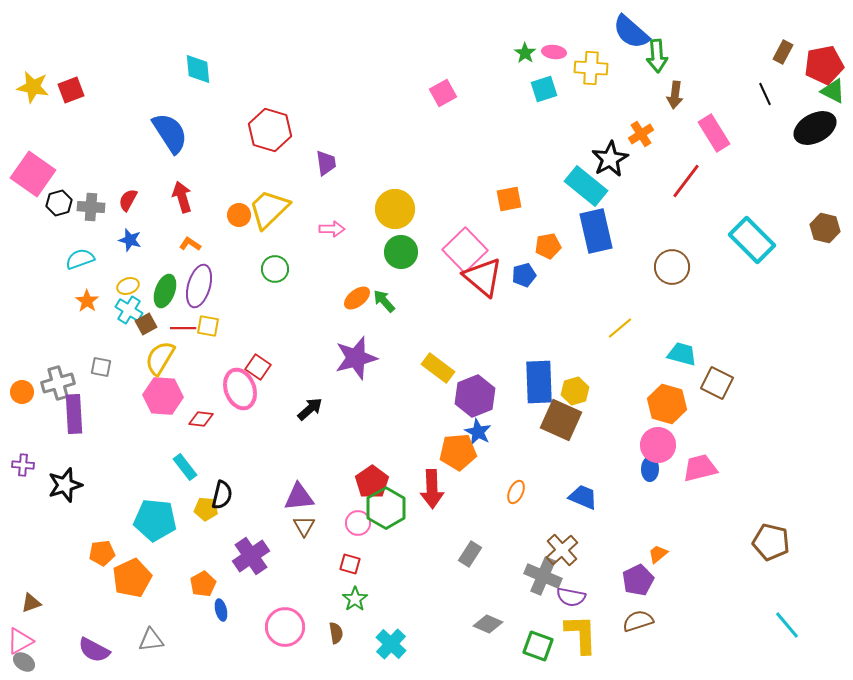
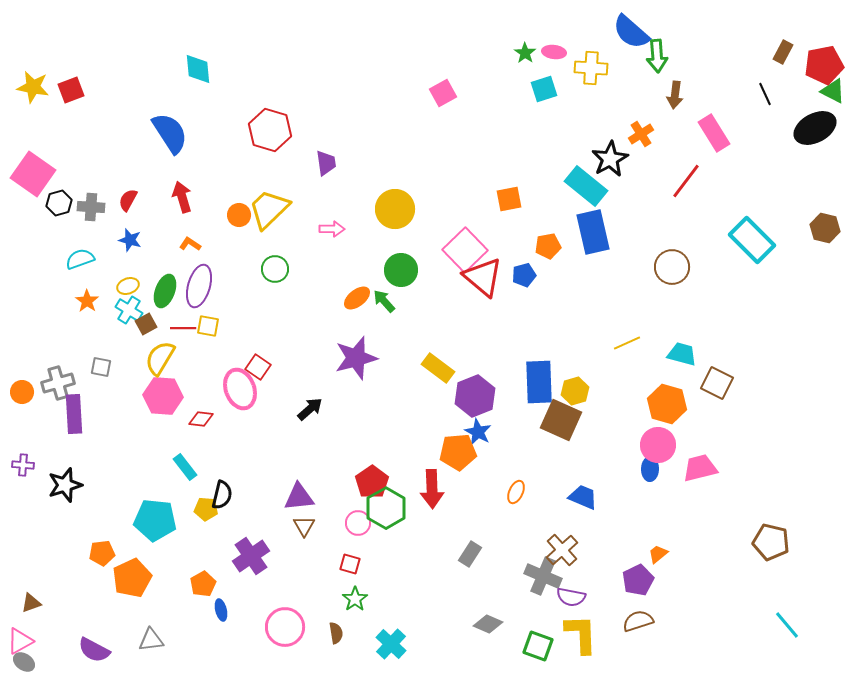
blue rectangle at (596, 231): moved 3 px left, 1 px down
green circle at (401, 252): moved 18 px down
yellow line at (620, 328): moved 7 px right, 15 px down; rotated 16 degrees clockwise
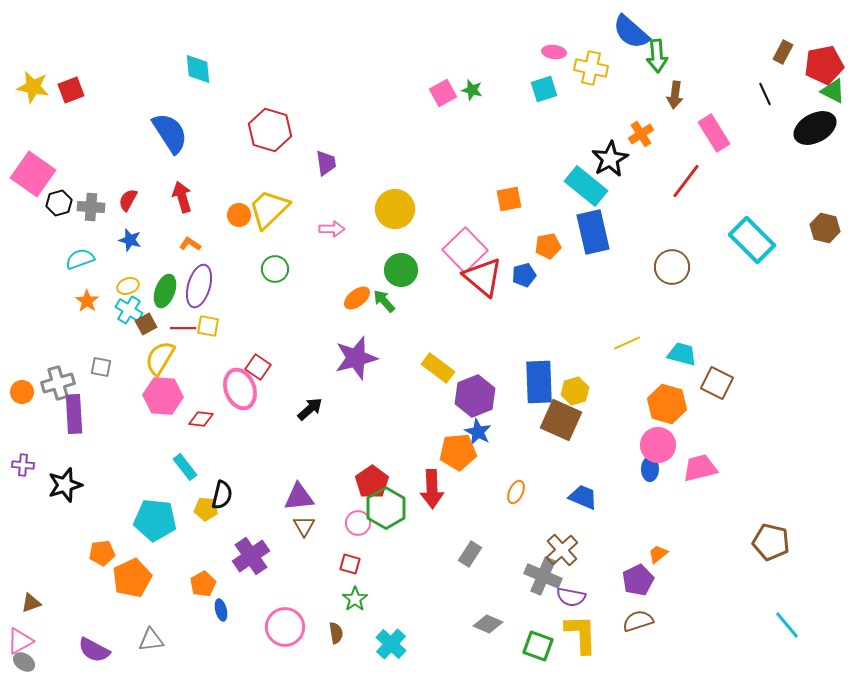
green star at (525, 53): moved 53 px left, 37 px down; rotated 20 degrees counterclockwise
yellow cross at (591, 68): rotated 8 degrees clockwise
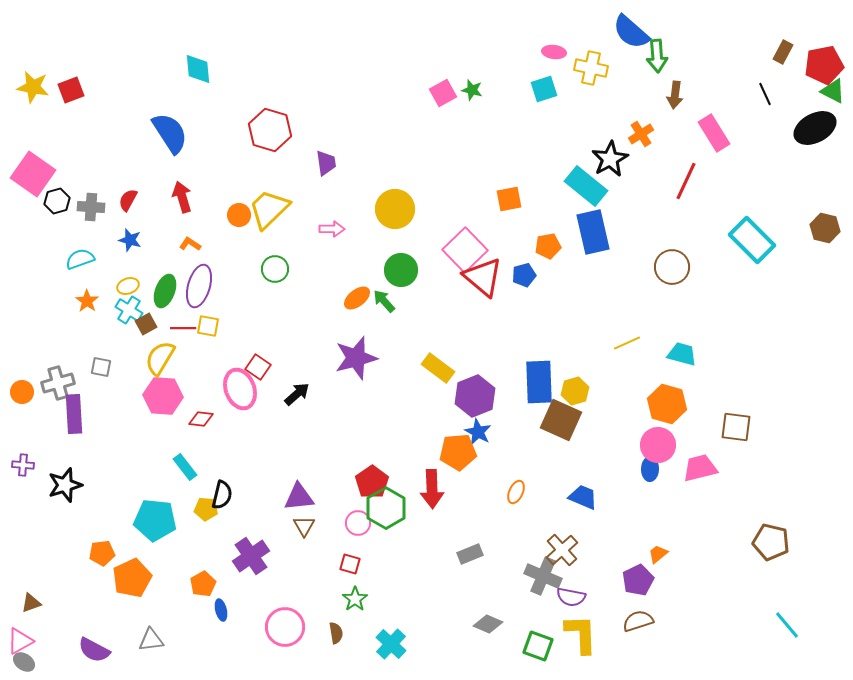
red line at (686, 181): rotated 12 degrees counterclockwise
black hexagon at (59, 203): moved 2 px left, 2 px up
brown square at (717, 383): moved 19 px right, 44 px down; rotated 20 degrees counterclockwise
black arrow at (310, 409): moved 13 px left, 15 px up
gray rectangle at (470, 554): rotated 35 degrees clockwise
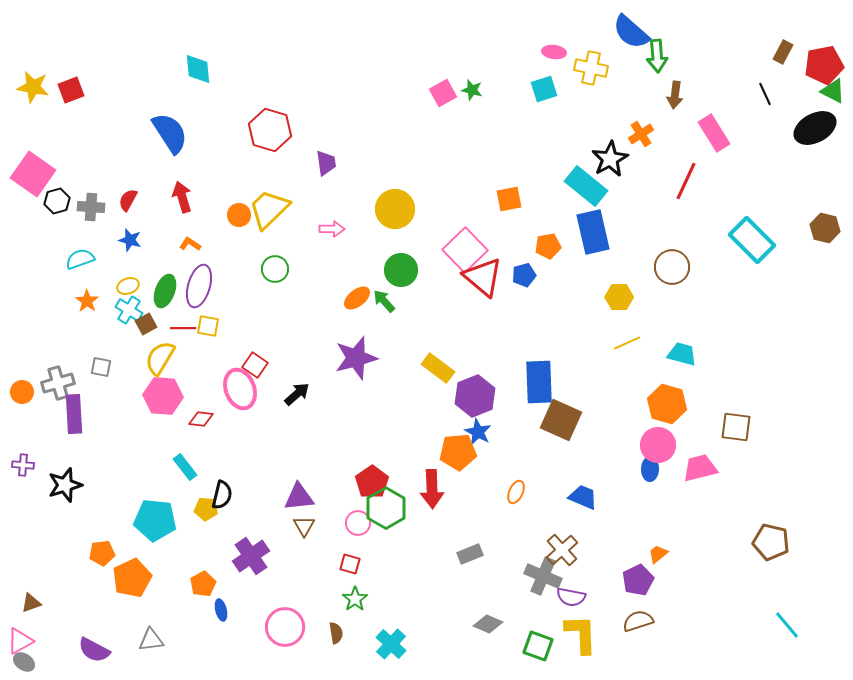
red square at (258, 367): moved 3 px left, 2 px up
yellow hexagon at (575, 391): moved 44 px right, 94 px up; rotated 16 degrees clockwise
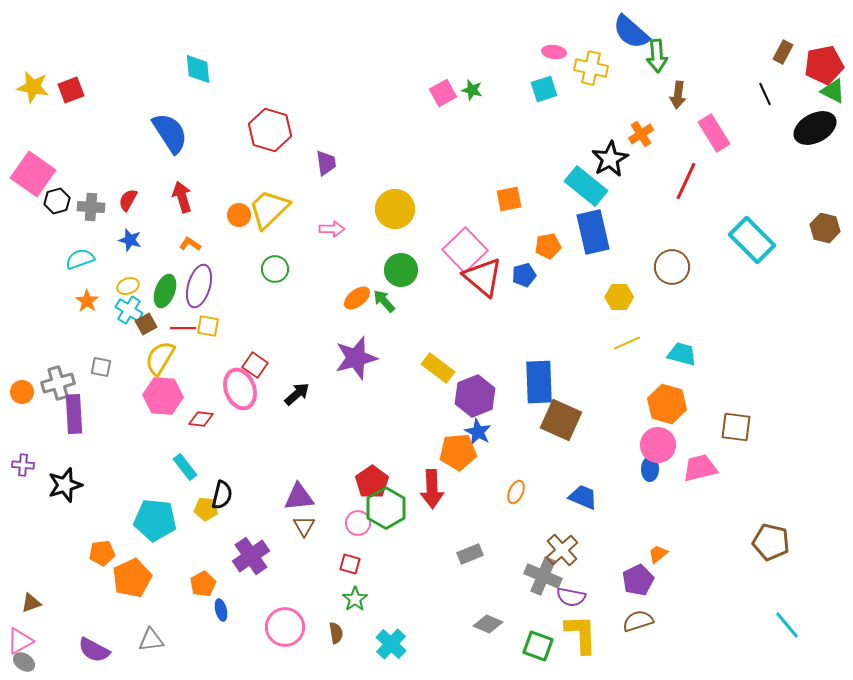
brown arrow at (675, 95): moved 3 px right
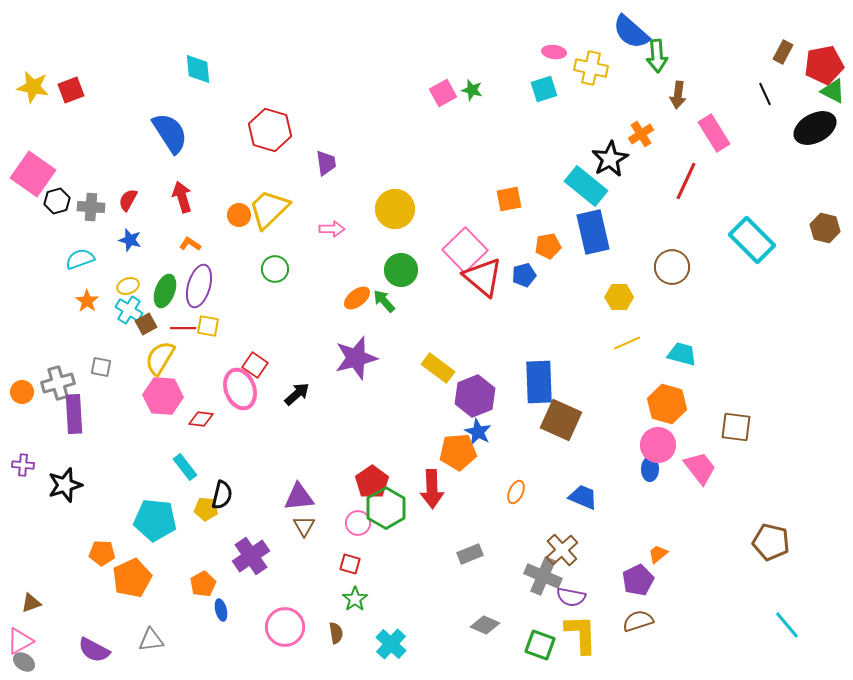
pink trapezoid at (700, 468): rotated 66 degrees clockwise
orange pentagon at (102, 553): rotated 10 degrees clockwise
gray diamond at (488, 624): moved 3 px left, 1 px down
green square at (538, 646): moved 2 px right, 1 px up
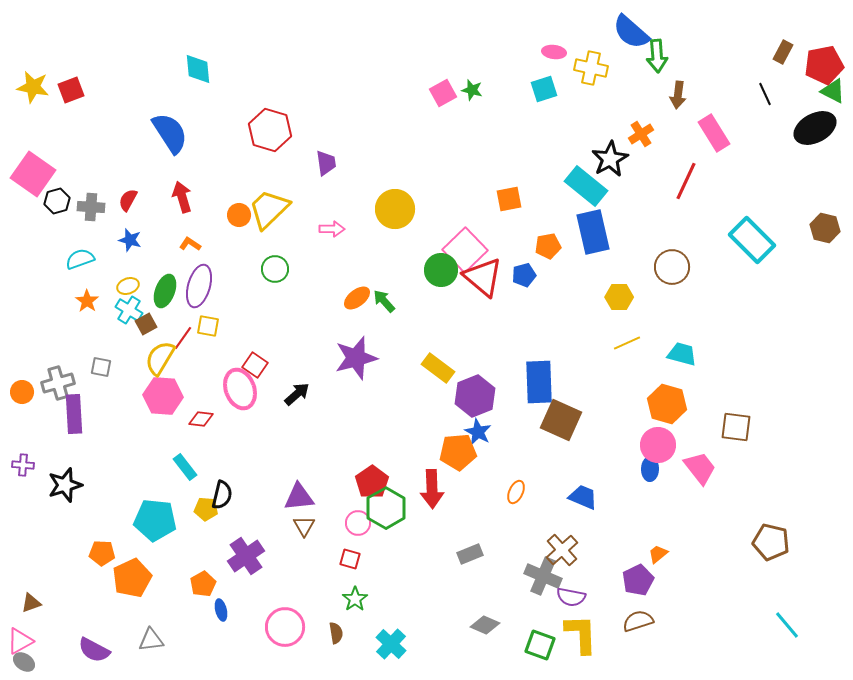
green circle at (401, 270): moved 40 px right
red line at (183, 328): moved 10 px down; rotated 55 degrees counterclockwise
purple cross at (251, 556): moved 5 px left
red square at (350, 564): moved 5 px up
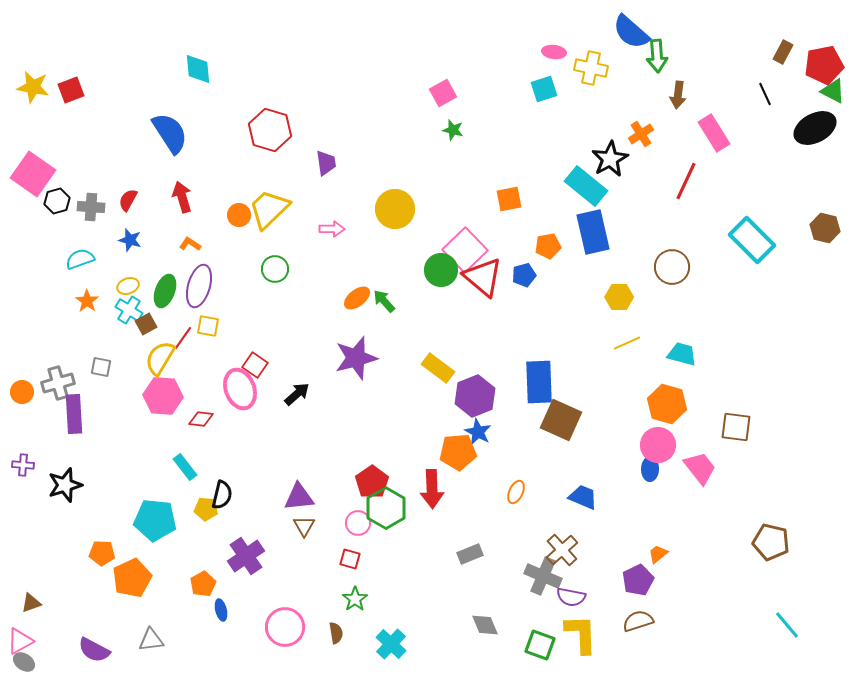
green star at (472, 90): moved 19 px left, 40 px down
gray diamond at (485, 625): rotated 44 degrees clockwise
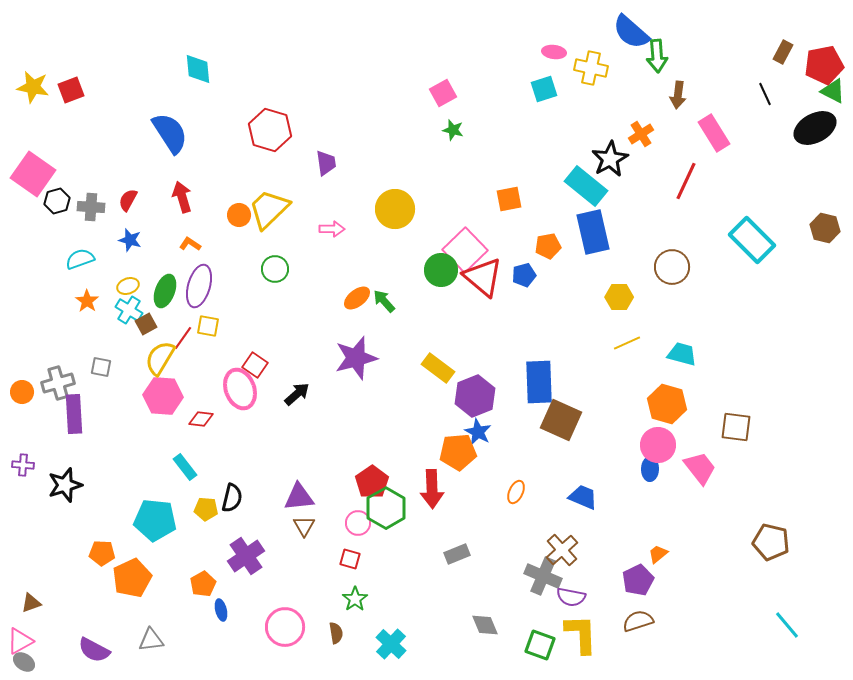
black semicircle at (222, 495): moved 10 px right, 3 px down
gray rectangle at (470, 554): moved 13 px left
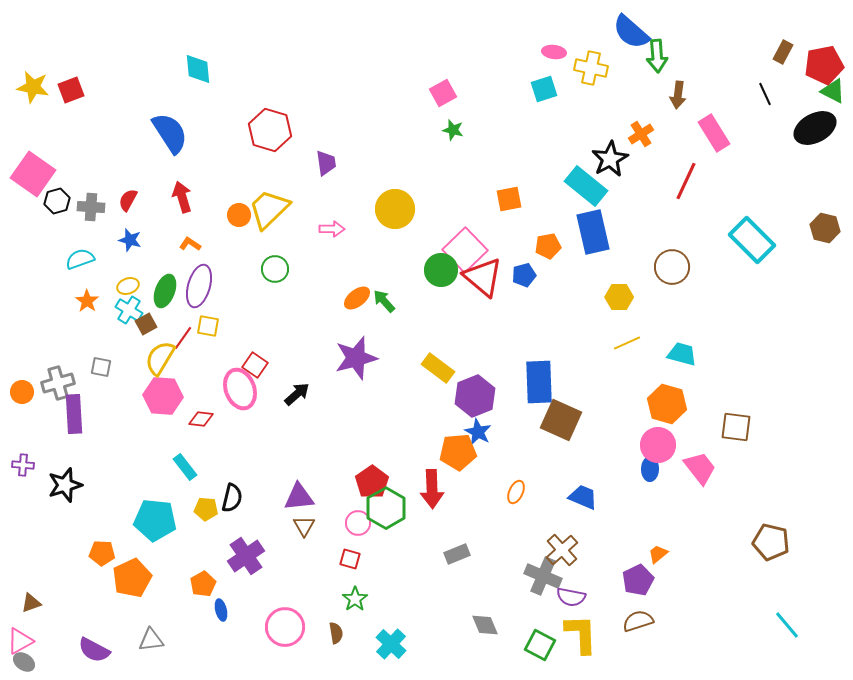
green square at (540, 645): rotated 8 degrees clockwise
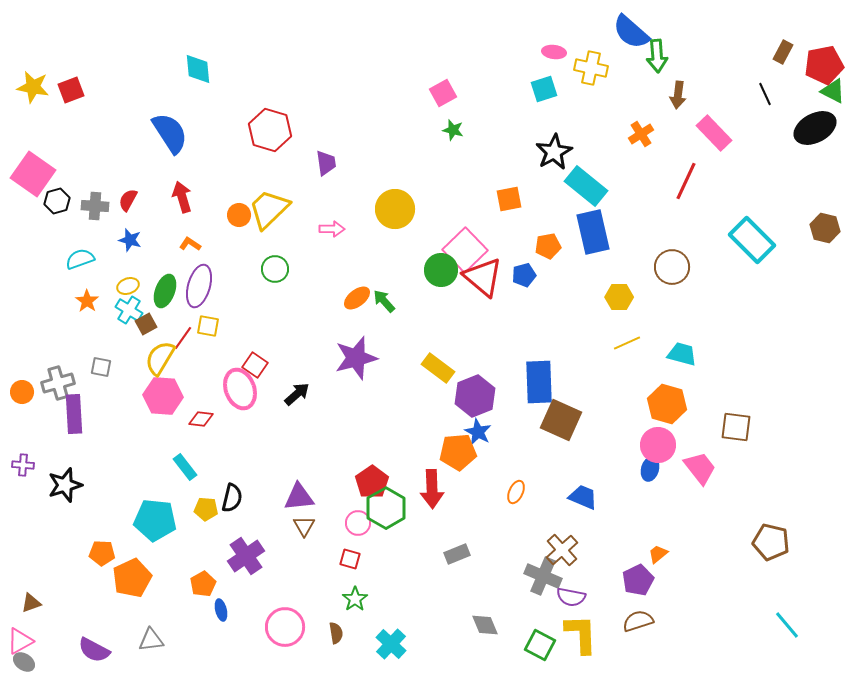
pink rectangle at (714, 133): rotated 12 degrees counterclockwise
black star at (610, 159): moved 56 px left, 7 px up
gray cross at (91, 207): moved 4 px right, 1 px up
blue ellipse at (650, 469): rotated 15 degrees clockwise
